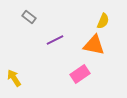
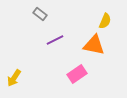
gray rectangle: moved 11 px right, 3 px up
yellow semicircle: moved 2 px right
pink rectangle: moved 3 px left
yellow arrow: rotated 114 degrees counterclockwise
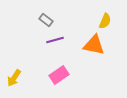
gray rectangle: moved 6 px right, 6 px down
purple line: rotated 12 degrees clockwise
pink rectangle: moved 18 px left, 1 px down
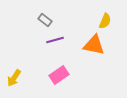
gray rectangle: moved 1 px left
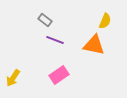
purple line: rotated 36 degrees clockwise
yellow arrow: moved 1 px left
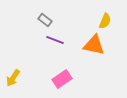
pink rectangle: moved 3 px right, 4 px down
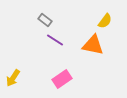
yellow semicircle: rotated 14 degrees clockwise
purple line: rotated 12 degrees clockwise
orange triangle: moved 1 px left
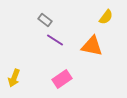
yellow semicircle: moved 1 px right, 4 px up
orange triangle: moved 1 px left, 1 px down
yellow arrow: moved 1 px right; rotated 12 degrees counterclockwise
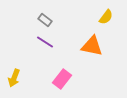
purple line: moved 10 px left, 2 px down
pink rectangle: rotated 18 degrees counterclockwise
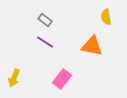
yellow semicircle: rotated 133 degrees clockwise
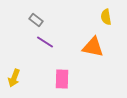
gray rectangle: moved 9 px left
orange triangle: moved 1 px right, 1 px down
pink rectangle: rotated 36 degrees counterclockwise
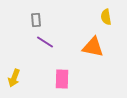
gray rectangle: rotated 48 degrees clockwise
